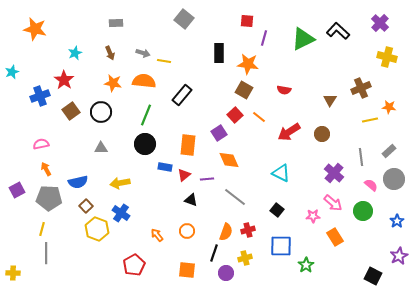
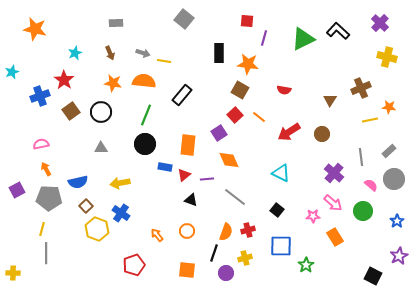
brown square at (244, 90): moved 4 px left
red pentagon at (134, 265): rotated 10 degrees clockwise
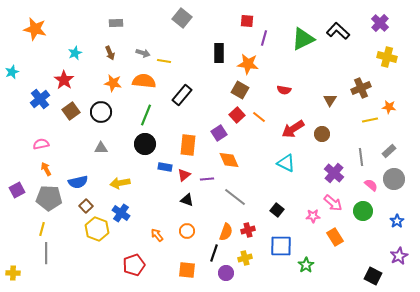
gray square at (184, 19): moved 2 px left, 1 px up
blue cross at (40, 96): moved 3 px down; rotated 18 degrees counterclockwise
red square at (235, 115): moved 2 px right
red arrow at (289, 132): moved 4 px right, 3 px up
cyan triangle at (281, 173): moved 5 px right, 10 px up
black triangle at (191, 200): moved 4 px left
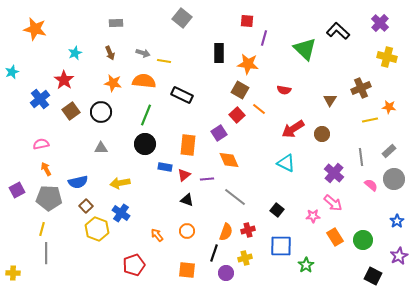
green triangle at (303, 39): moved 2 px right, 10 px down; rotated 50 degrees counterclockwise
black rectangle at (182, 95): rotated 75 degrees clockwise
orange line at (259, 117): moved 8 px up
green circle at (363, 211): moved 29 px down
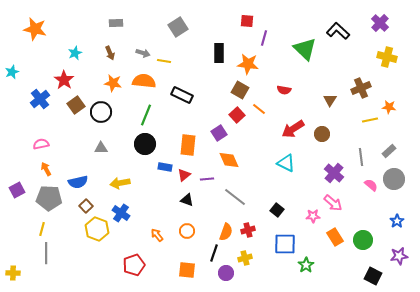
gray square at (182, 18): moved 4 px left, 9 px down; rotated 18 degrees clockwise
brown square at (71, 111): moved 5 px right, 6 px up
blue square at (281, 246): moved 4 px right, 2 px up
purple star at (399, 256): rotated 18 degrees clockwise
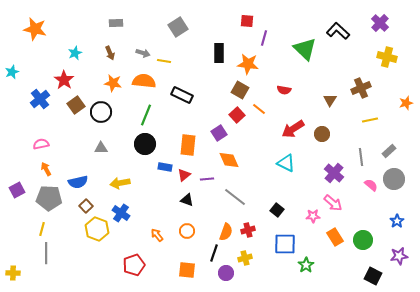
orange star at (389, 107): moved 17 px right, 4 px up; rotated 24 degrees counterclockwise
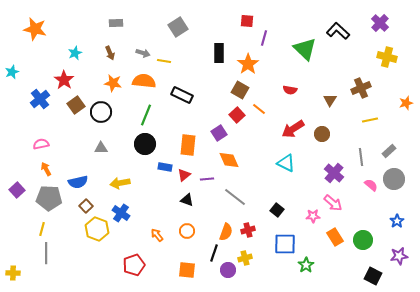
orange star at (248, 64): rotated 30 degrees clockwise
red semicircle at (284, 90): moved 6 px right
purple square at (17, 190): rotated 14 degrees counterclockwise
purple circle at (226, 273): moved 2 px right, 3 px up
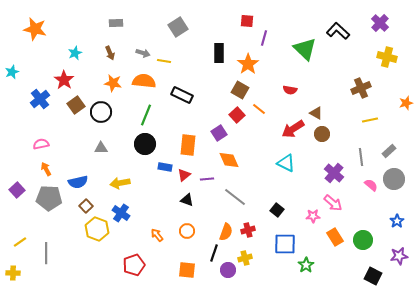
brown triangle at (330, 100): moved 14 px left, 13 px down; rotated 32 degrees counterclockwise
yellow line at (42, 229): moved 22 px left, 13 px down; rotated 40 degrees clockwise
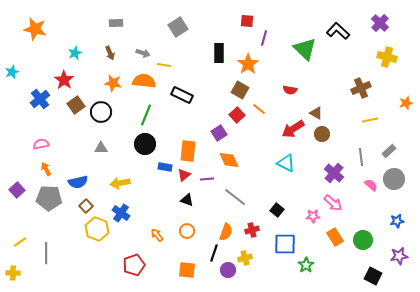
yellow line at (164, 61): moved 4 px down
orange rectangle at (188, 145): moved 6 px down
blue star at (397, 221): rotated 24 degrees clockwise
red cross at (248, 230): moved 4 px right
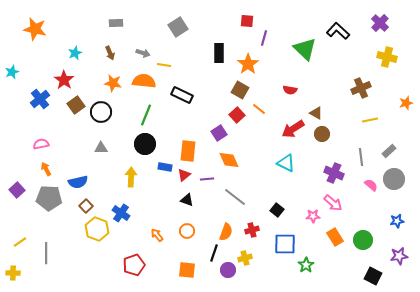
purple cross at (334, 173): rotated 18 degrees counterclockwise
yellow arrow at (120, 183): moved 11 px right, 6 px up; rotated 102 degrees clockwise
